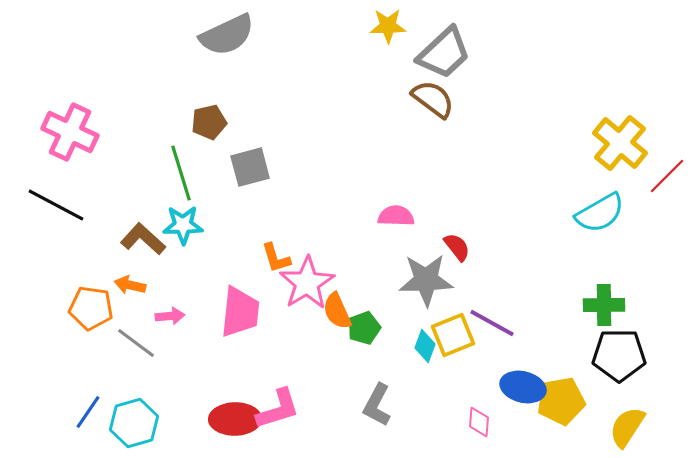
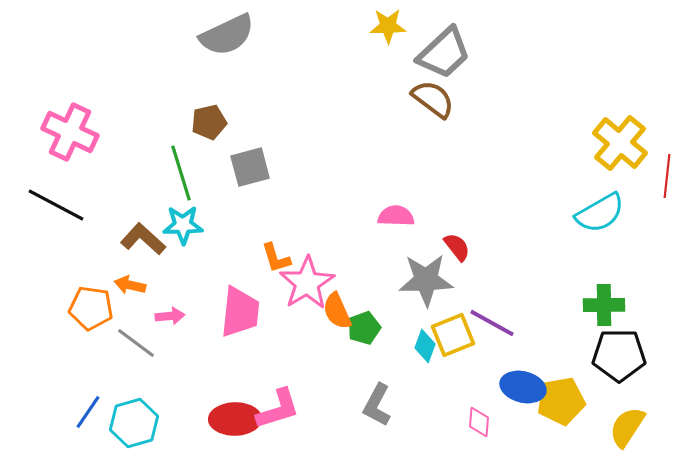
red line: rotated 39 degrees counterclockwise
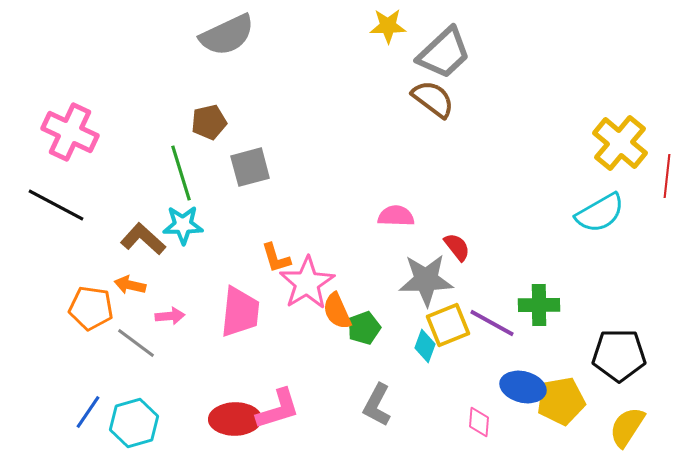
green cross: moved 65 px left
yellow square: moved 5 px left, 10 px up
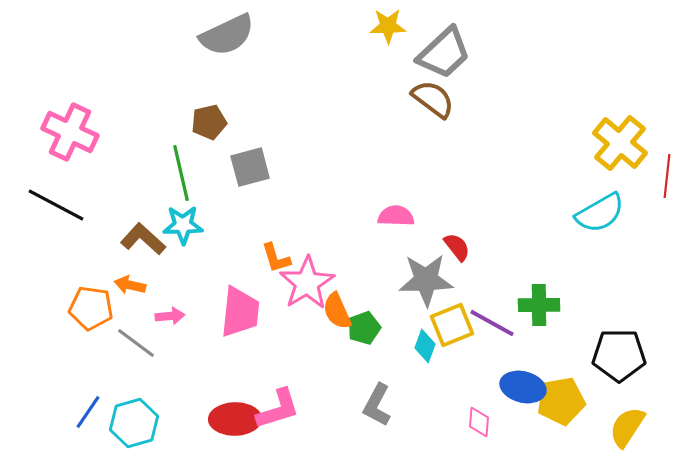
green line: rotated 4 degrees clockwise
yellow square: moved 4 px right
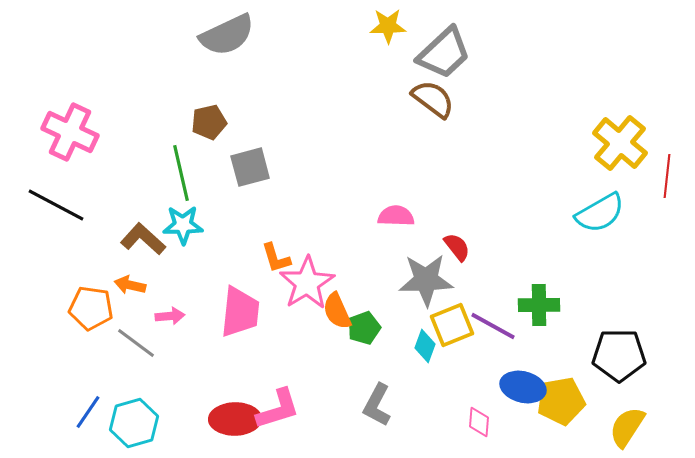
purple line: moved 1 px right, 3 px down
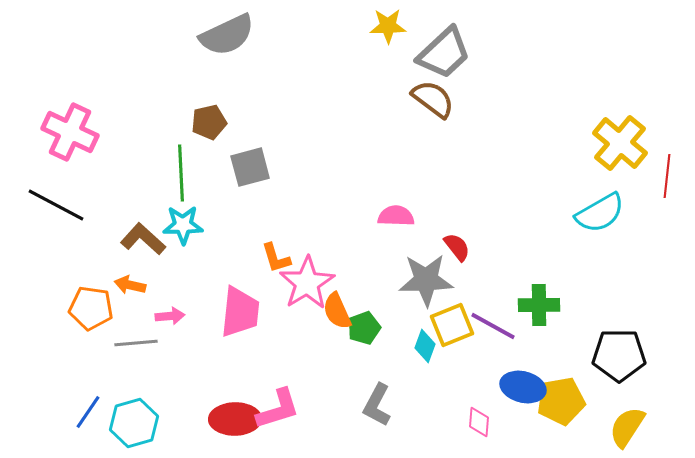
green line: rotated 10 degrees clockwise
gray line: rotated 42 degrees counterclockwise
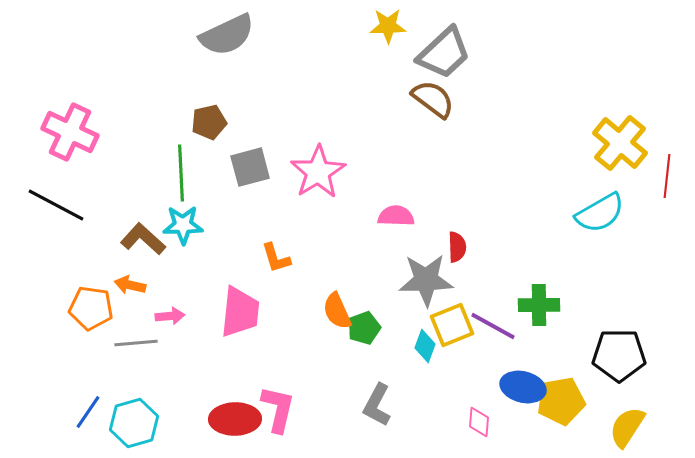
red semicircle: rotated 36 degrees clockwise
pink star: moved 11 px right, 111 px up
pink L-shape: rotated 60 degrees counterclockwise
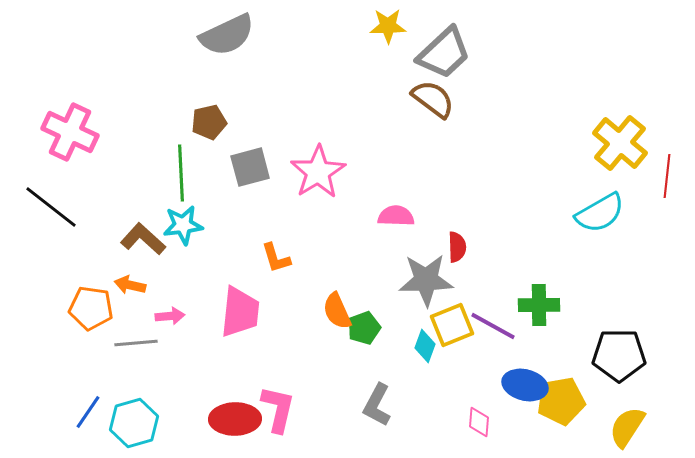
black line: moved 5 px left, 2 px down; rotated 10 degrees clockwise
cyan star: rotated 6 degrees counterclockwise
blue ellipse: moved 2 px right, 2 px up
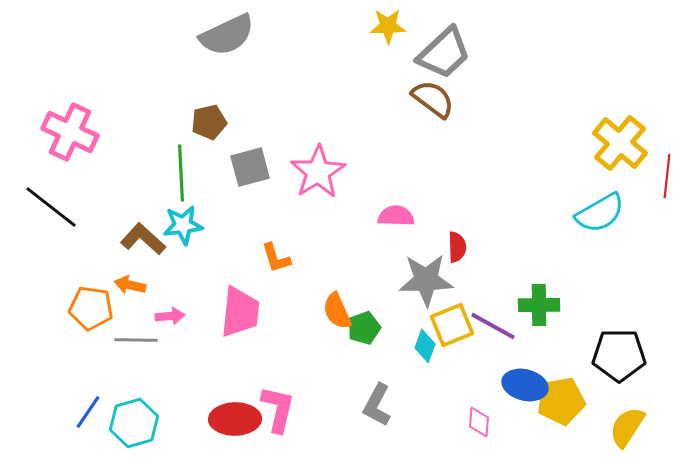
gray line: moved 3 px up; rotated 6 degrees clockwise
